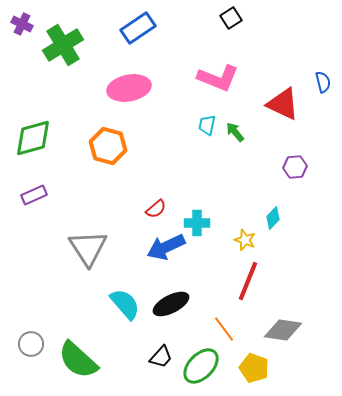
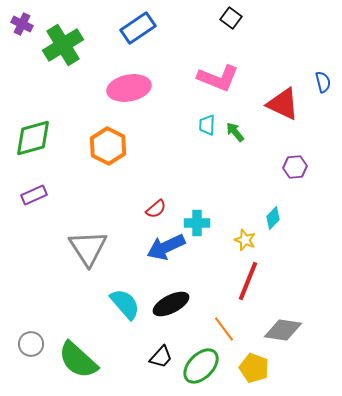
black square: rotated 20 degrees counterclockwise
cyan trapezoid: rotated 10 degrees counterclockwise
orange hexagon: rotated 12 degrees clockwise
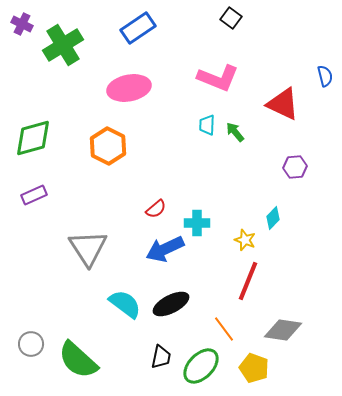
blue semicircle: moved 2 px right, 6 px up
blue arrow: moved 1 px left, 2 px down
cyan semicircle: rotated 12 degrees counterclockwise
black trapezoid: rotated 30 degrees counterclockwise
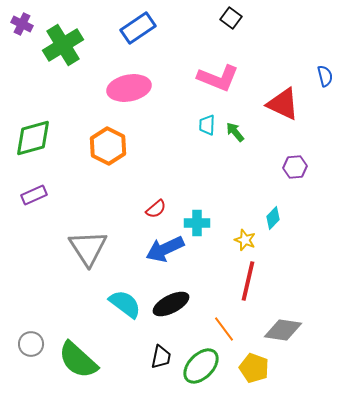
red line: rotated 9 degrees counterclockwise
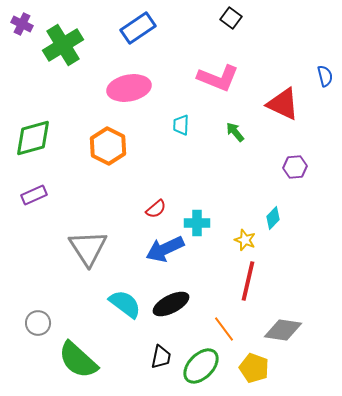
cyan trapezoid: moved 26 px left
gray circle: moved 7 px right, 21 px up
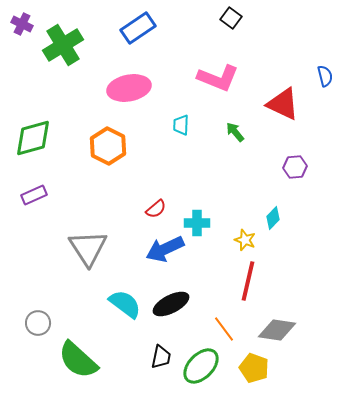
gray diamond: moved 6 px left
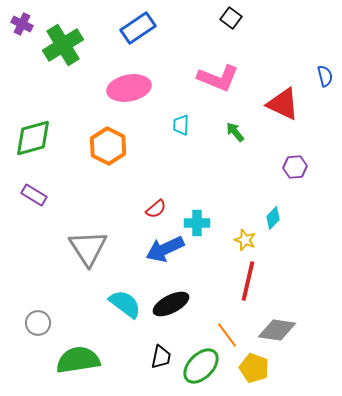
purple rectangle: rotated 55 degrees clockwise
orange line: moved 3 px right, 6 px down
green semicircle: rotated 129 degrees clockwise
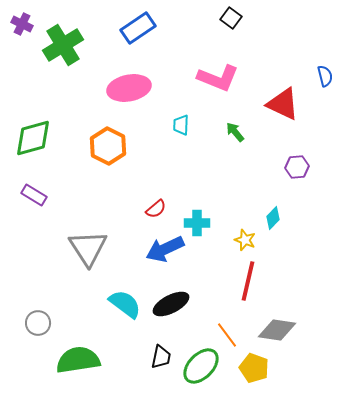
purple hexagon: moved 2 px right
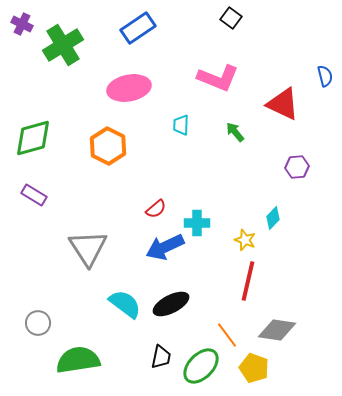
blue arrow: moved 2 px up
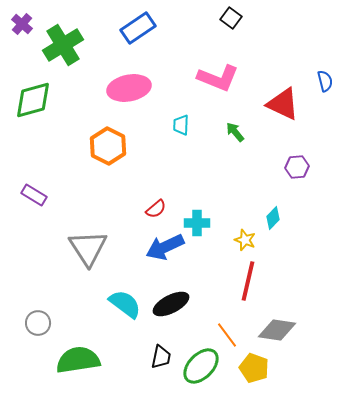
purple cross: rotated 15 degrees clockwise
blue semicircle: moved 5 px down
green diamond: moved 38 px up
